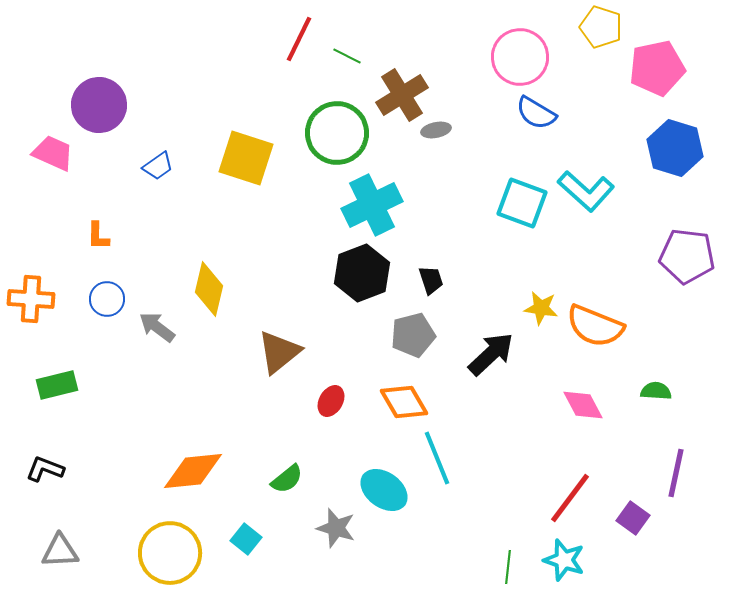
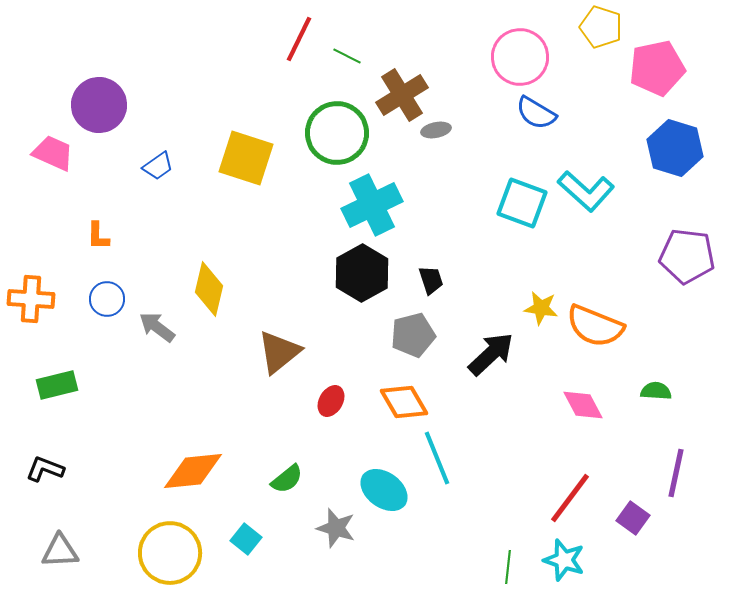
black hexagon at (362, 273): rotated 8 degrees counterclockwise
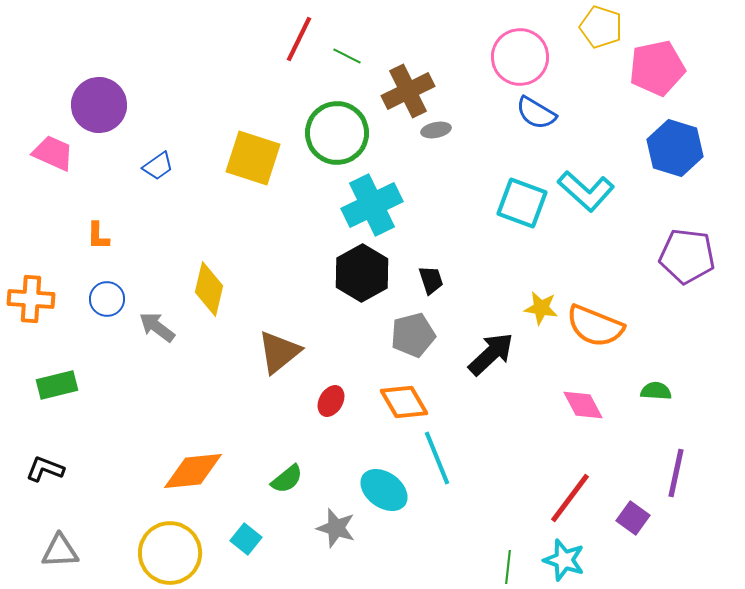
brown cross at (402, 95): moved 6 px right, 4 px up; rotated 6 degrees clockwise
yellow square at (246, 158): moved 7 px right
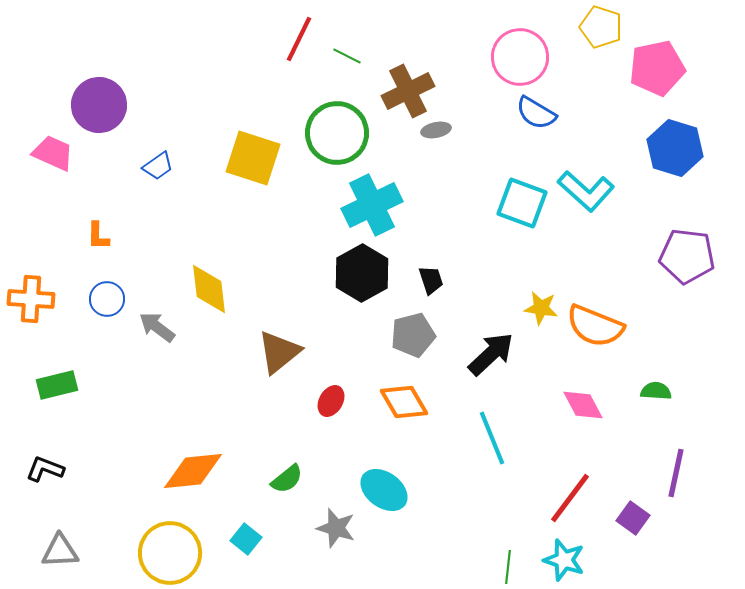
yellow diamond at (209, 289): rotated 20 degrees counterclockwise
cyan line at (437, 458): moved 55 px right, 20 px up
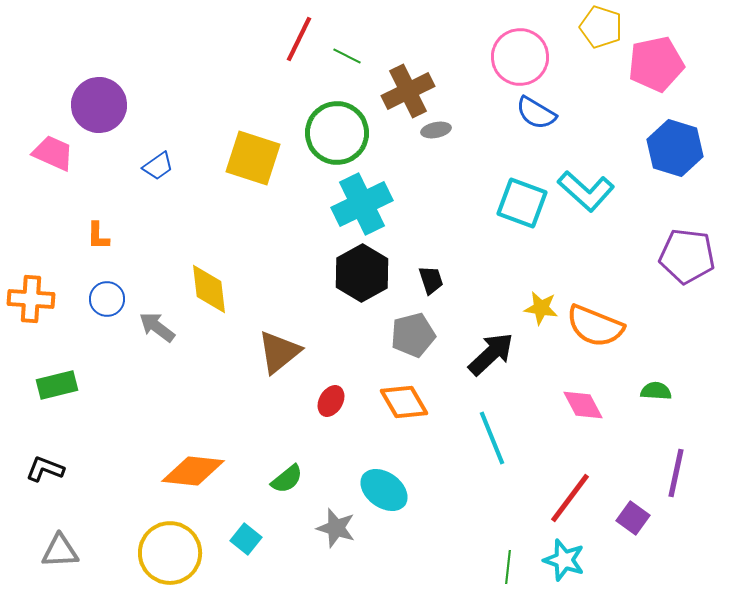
pink pentagon at (657, 68): moved 1 px left, 4 px up
cyan cross at (372, 205): moved 10 px left, 1 px up
orange diamond at (193, 471): rotated 12 degrees clockwise
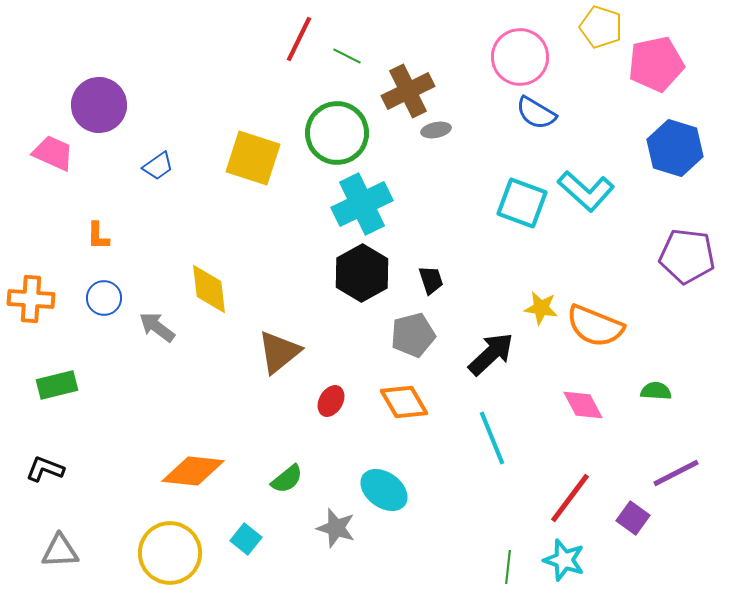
blue circle at (107, 299): moved 3 px left, 1 px up
purple line at (676, 473): rotated 51 degrees clockwise
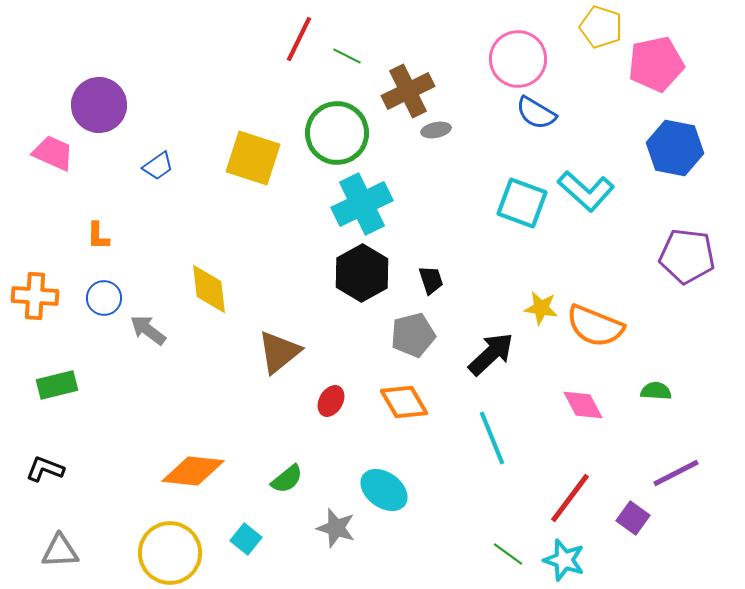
pink circle at (520, 57): moved 2 px left, 2 px down
blue hexagon at (675, 148): rotated 6 degrees counterclockwise
orange cross at (31, 299): moved 4 px right, 3 px up
gray arrow at (157, 327): moved 9 px left, 3 px down
green line at (508, 567): moved 13 px up; rotated 60 degrees counterclockwise
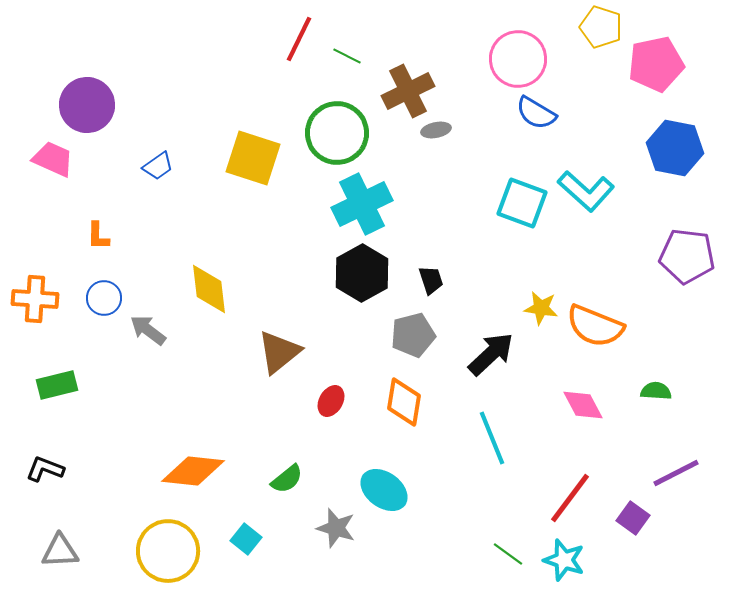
purple circle at (99, 105): moved 12 px left
pink trapezoid at (53, 153): moved 6 px down
orange cross at (35, 296): moved 3 px down
orange diamond at (404, 402): rotated 39 degrees clockwise
yellow circle at (170, 553): moved 2 px left, 2 px up
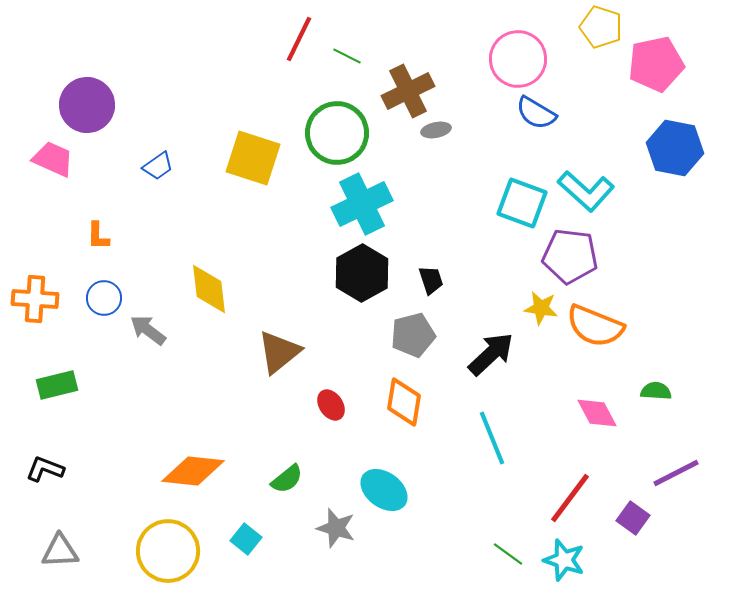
purple pentagon at (687, 256): moved 117 px left
red ellipse at (331, 401): moved 4 px down; rotated 64 degrees counterclockwise
pink diamond at (583, 405): moved 14 px right, 8 px down
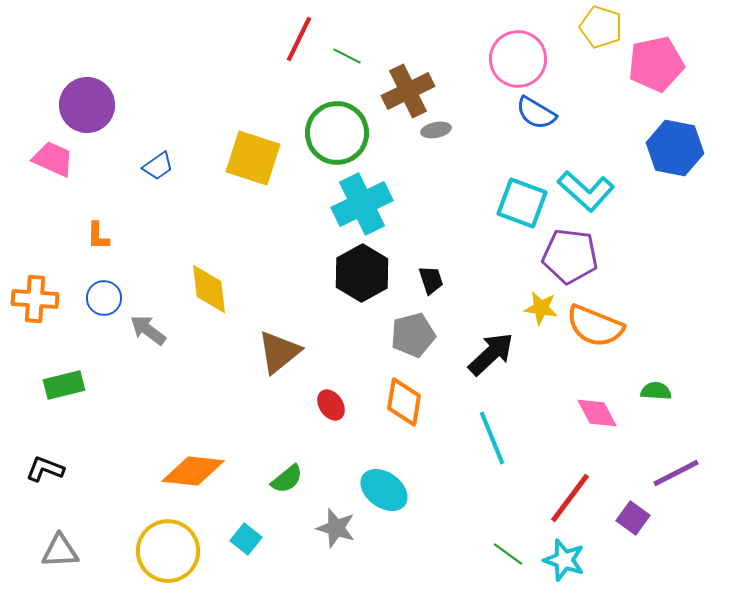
green rectangle at (57, 385): moved 7 px right
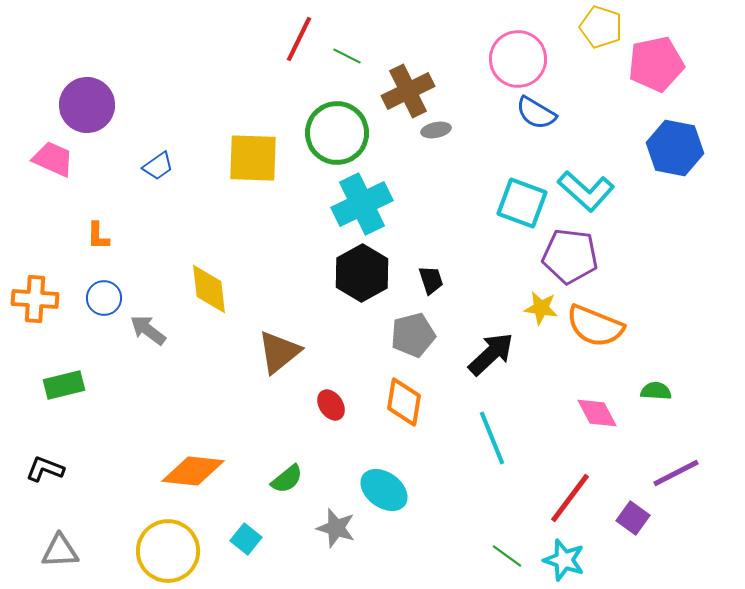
yellow square at (253, 158): rotated 16 degrees counterclockwise
green line at (508, 554): moved 1 px left, 2 px down
